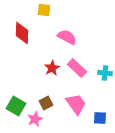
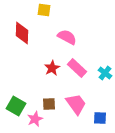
cyan cross: rotated 32 degrees clockwise
brown square: moved 3 px right, 1 px down; rotated 24 degrees clockwise
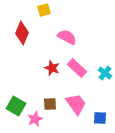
yellow square: rotated 24 degrees counterclockwise
red diamond: rotated 20 degrees clockwise
red star: rotated 21 degrees counterclockwise
brown square: moved 1 px right
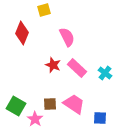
pink semicircle: rotated 36 degrees clockwise
red star: moved 1 px right, 3 px up
pink trapezoid: moved 2 px left; rotated 20 degrees counterclockwise
pink star: rotated 14 degrees counterclockwise
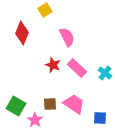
yellow square: moved 1 px right; rotated 16 degrees counterclockwise
pink star: moved 1 px down
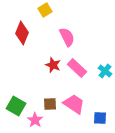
cyan cross: moved 2 px up
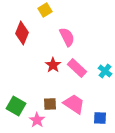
red star: rotated 14 degrees clockwise
pink star: moved 2 px right
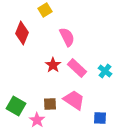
pink trapezoid: moved 4 px up
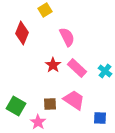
pink star: moved 1 px right, 2 px down
